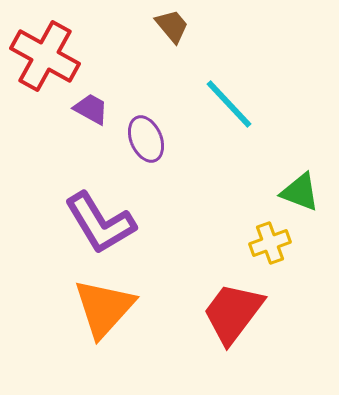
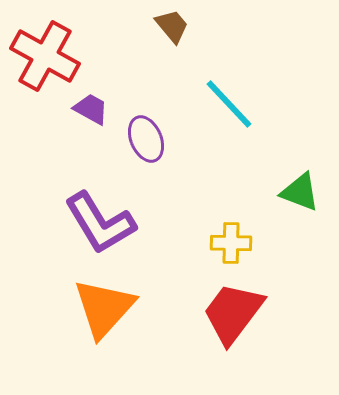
yellow cross: moved 39 px left; rotated 21 degrees clockwise
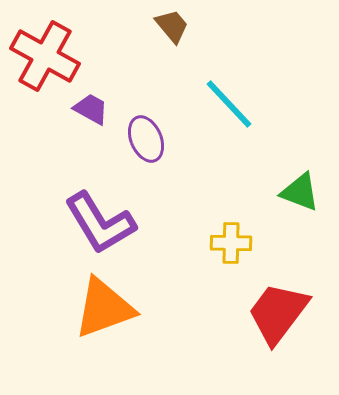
orange triangle: rotated 28 degrees clockwise
red trapezoid: moved 45 px right
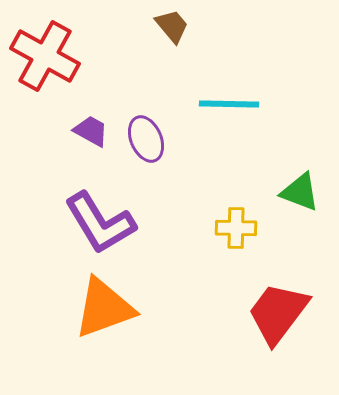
cyan line: rotated 46 degrees counterclockwise
purple trapezoid: moved 22 px down
yellow cross: moved 5 px right, 15 px up
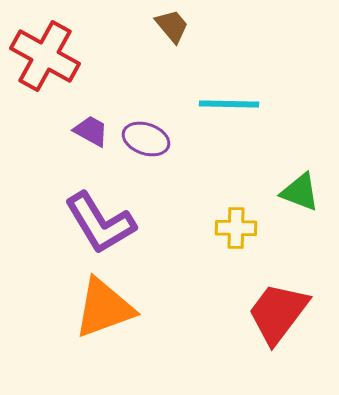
purple ellipse: rotated 48 degrees counterclockwise
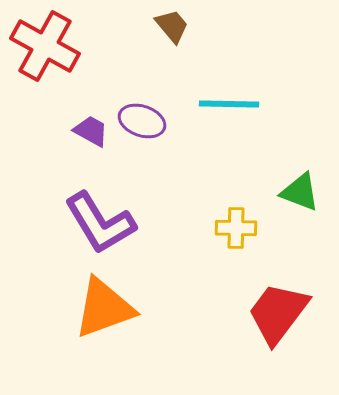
red cross: moved 10 px up
purple ellipse: moved 4 px left, 18 px up
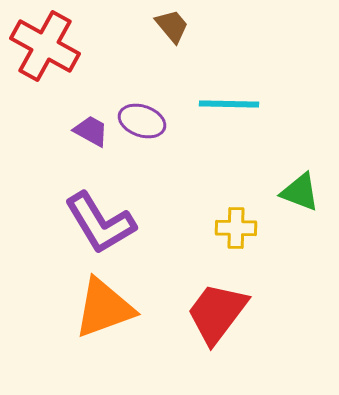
red trapezoid: moved 61 px left
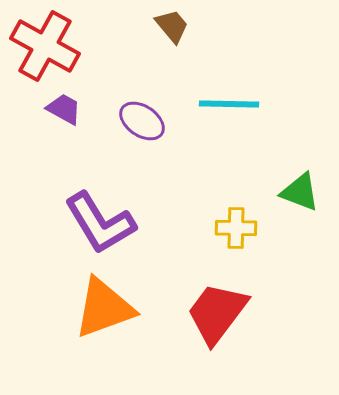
purple ellipse: rotated 15 degrees clockwise
purple trapezoid: moved 27 px left, 22 px up
